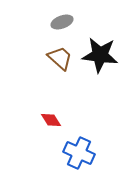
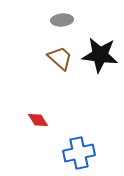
gray ellipse: moved 2 px up; rotated 15 degrees clockwise
red diamond: moved 13 px left
blue cross: rotated 36 degrees counterclockwise
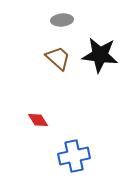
brown trapezoid: moved 2 px left
blue cross: moved 5 px left, 3 px down
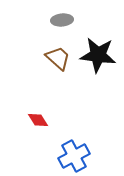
black star: moved 2 px left
blue cross: rotated 16 degrees counterclockwise
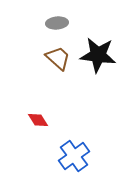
gray ellipse: moved 5 px left, 3 px down
blue cross: rotated 8 degrees counterclockwise
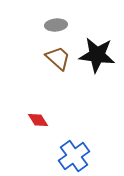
gray ellipse: moved 1 px left, 2 px down
black star: moved 1 px left
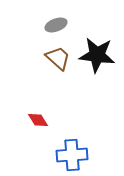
gray ellipse: rotated 15 degrees counterclockwise
blue cross: moved 2 px left, 1 px up; rotated 32 degrees clockwise
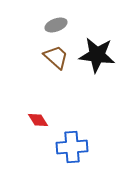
brown trapezoid: moved 2 px left, 1 px up
blue cross: moved 8 px up
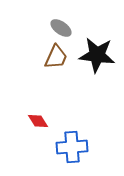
gray ellipse: moved 5 px right, 3 px down; rotated 55 degrees clockwise
brown trapezoid: rotated 72 degrees clockwise
red diamond: moved 1 px down
